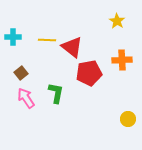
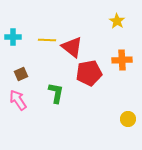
brown square: moved 1 px down; rotated 16 degrees clockwise
pink arrow: moved 8 px left, 2 px down
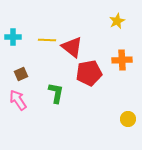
yellow star: rotated 14 degrees clockwise
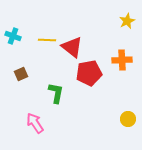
yellow star: moved 10 px right
cyan cross: moved 1 px up; rotated 21 degrees clockwise
pink arrow: moved 17 px right, 23 px down
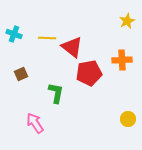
cyan cross: moved 1 px right, 2 px up
yellow line: moved 2 px up
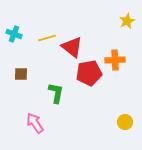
yellow line: rotated 18 degrees counterclockwise
orange cross: moved 7 px left
brown square: rotated 24 degrees clockwise
yellow circle: moved 3 px left, 3 px down
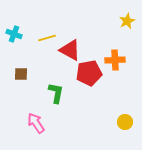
red triangle: moved 2 px left, 3 px down; rotated 10 degrees counterclockwise
pink arrow: moved 1 px right
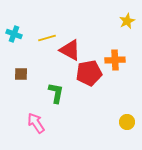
yellow circle: moved 2 px right
